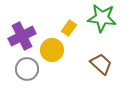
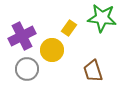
brown trapezoid: moved 8 px left, 7 px down; rotated 150 degrees counterclockwise
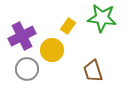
yellow rectangle: moved 1 px left, 2 px up
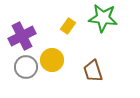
green star: moved 1 px right
yellow circle: moved 10 px down
gray circle: moved 1 px left, 2 px up
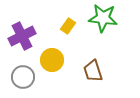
gray circle: moved 3 px left, 10 px down
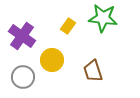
purple cross: rotated 28 degrees counterclockwise
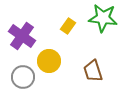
yellow circle: moved 3 px left, 1 px down
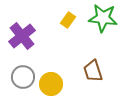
yellow rectangle: moved 6 px up
purple cross: rotated 16 degrees clockwise
yellow circle: moved 2 px right, 23 px down
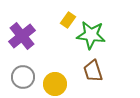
green star: moved 12 px left, 17 px down
yellow circle: moved 4 px right
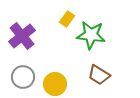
yellow rectangle: moved 1 px left, 1 px up
brown trapezoid: moved 6 px right, 4 px down; rotated 40 degrees counterclockwise
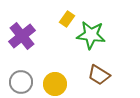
gray circle: moved 2 px left, 5 px down
